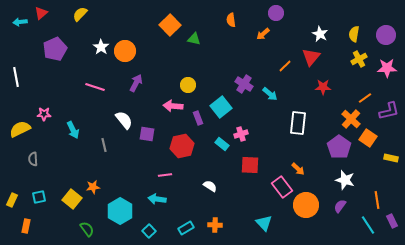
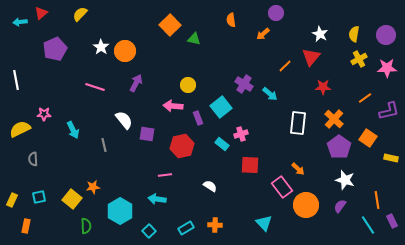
white line at (16, 77): moved 3 px down
orange cross at (351, 119): moved 17 px left
green semicircle at (87, 229): moved 1 px left, 3 px up; rotated 35 degrees clockwise
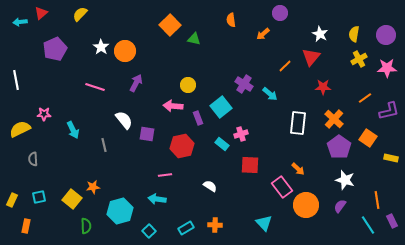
purple circle at (276, 13): moved 4 px right
cyan hexagon at (120, 211): rotated 15 degrees clockwise
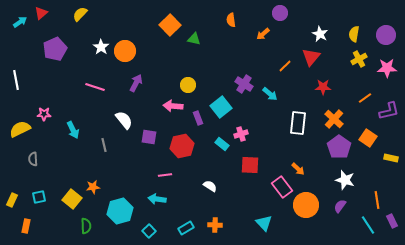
cyan arrow at (20, 22): rotated 152 degrees clockwise
purple square at (147, 134): moved 2 px right, 3 px down
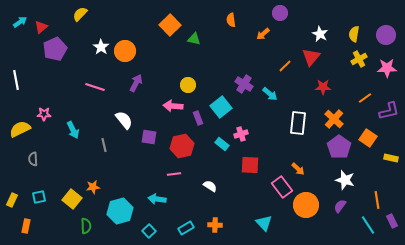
red triangle at (41, 13): moved 14 px down
pink line at (165, 175): moved 9 px right, 1 px up
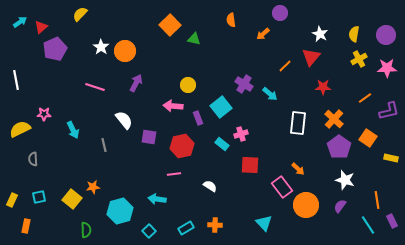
green semicircle at (86, 226): moved 4 px down
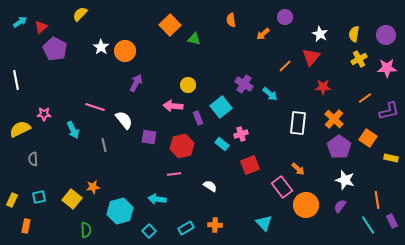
purple circle at (280, 13): moved 5 px right, 4 px down
purple pentagon at (55, 49): rotated 20 degrees counterclockwise
pink line at (95, 87): moved 20 px down
red square at (250, 165): rotated 24 degrees counterclockwise
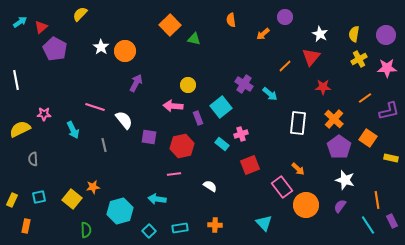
cyan rectangle at (186, 228): moved 6 px left; rotated 21 degrees clockwise
